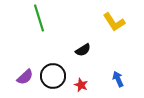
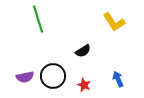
green line: moved 1 px left, 1 px down
black semicircle: moved 1 px down
purple semicircle: rotated 30 degrees clockwise
red star: moved 3 px right
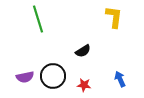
yellow L-shape: moved 5 px up; rotated 140 degrees counterclockwise
blue arrow: moved 2 px right
red star: rotated 16 degrees counterclockwise
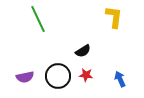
green line: rotated 8 degrees counterclockwise
black circle: moved 5 px right
red star: moved 2 px right, 10 px up
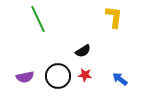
red star: moved 1 px left
blue arrow: rotated 28 degrees counterclockwise
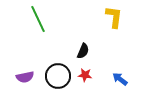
black semicircle: rotated 35 degrees counterclockwise
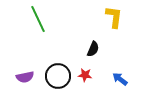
black semicircle: moved 10 px right, 2 px up
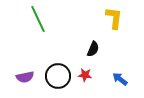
yellow L-shape: moved 1 px down
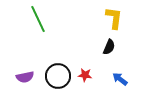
black semicircle: moved 16 px right, 2 px up
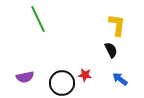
yellow L-shape: moved 3 px right, 7 px down
black semicircle: moved 2 px right, 3 px down; rotated 49 degrees counterclockwise
black circle: moved 4 px right, 7 px down
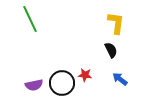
green line: moved 8 px left
yellow L-shape: moved 1 px left, 2 px up
purple semicircle: moved 9 px right, 8 px down
